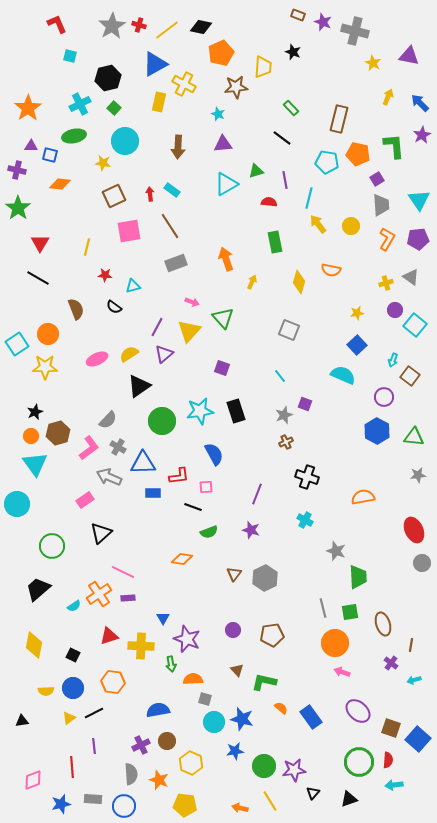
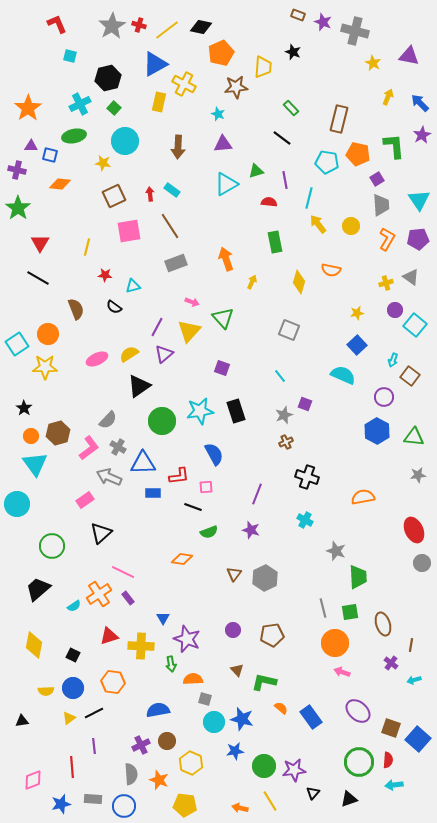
black star at (35, 412): moved 11 px left, 4 px up; rotated 14 degrees counterclockwise
purple rectangle at (128, 598): rotated 56 degrees clockwise
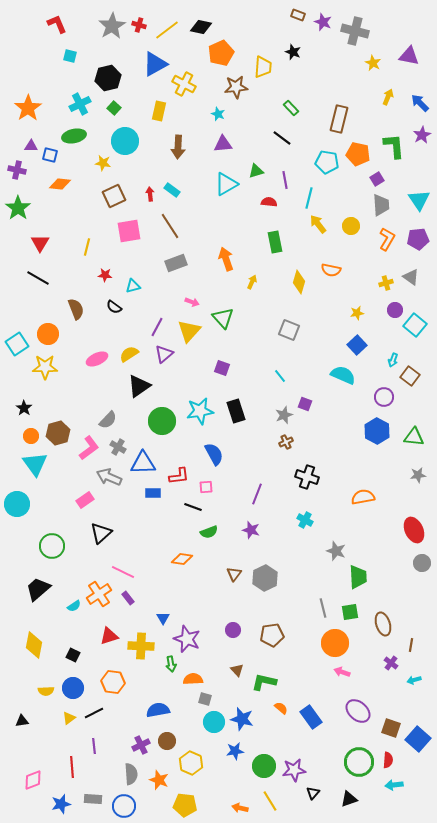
yellow rectangle at (159, 102): moved 9 px down
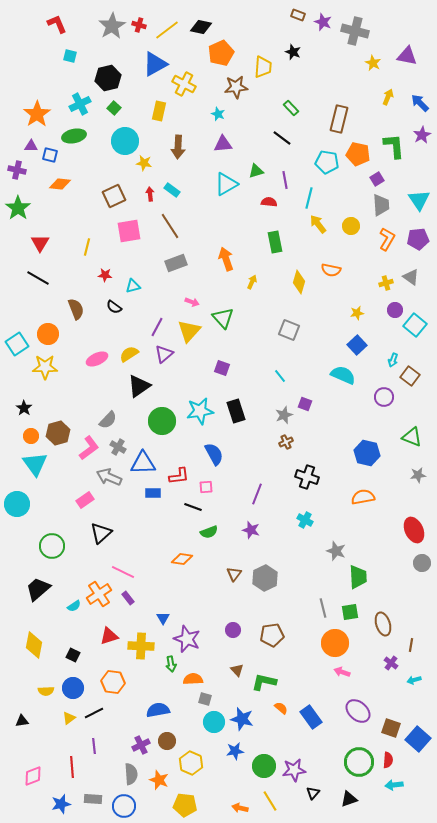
purple triangle at (409, 56): moved 2 px left
orange star at (28, 108): moved 9 px right, 6 px down
yellow star at (103, 163): moved 41 px right
blue hexagon at (377, 431): moved 10 px left, 22 px down; rotated 15 degrees counterclockwise
green triangle at (414, 437): moved 2 px left; rotated 15 degrees clockwise
pink diamond at (33, 780): moved 4 px up
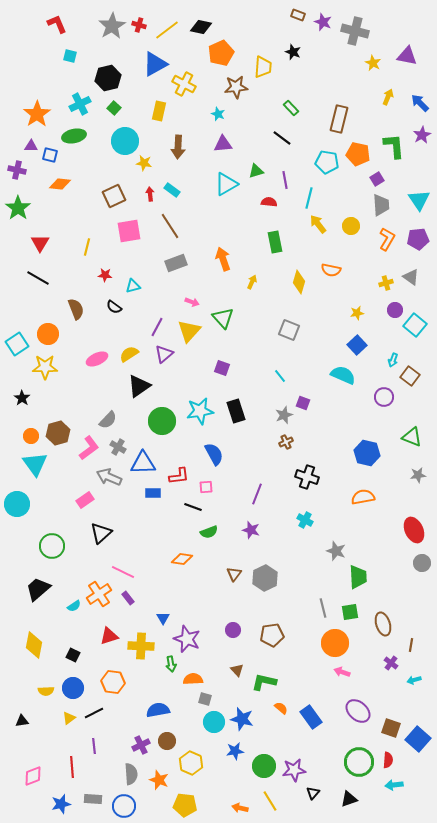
orange arrow at (226, 259): moved 3 px left
purple square at (305, 404): moved 2 px left, 1 px up
black star at (24, 408): moved 2 px left, 10 px up
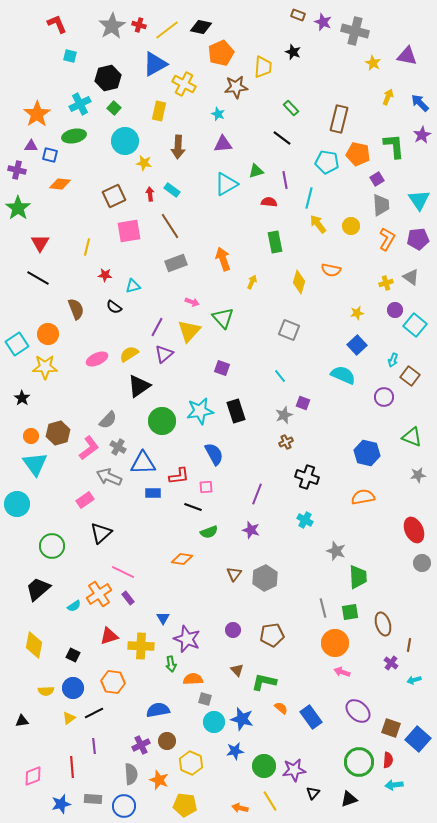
brown line at (411, 645): moved 2 px left
